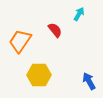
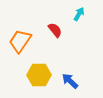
blue arrow: moved 19 px left; rotated 18 degrees counterclockwise
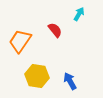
yellow hexagon: moved 2 px left, 1 px down; rotated 10 degrees clockwise
blue arrow: rotated 18 degrees clockwise
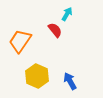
cyan arrow: moved 12 px left
yellow hexagon: rotated 15 degrees clockwise
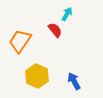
blue arrow: moved 4 px right
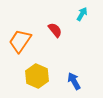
cyan arrow: moved 15 px right
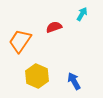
red semicircle: moved 1 px left, 3 px up; rotated 70 degrees counterclockwise
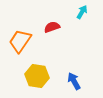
cyan arrow: moved 2 px up
red semicircle: moved 2 px left
yellow hexagon: rotated 15 degrees counterclockwise
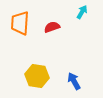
orange trapezoid: moved 18 px up; rotated 30 degrees counterclockwise
